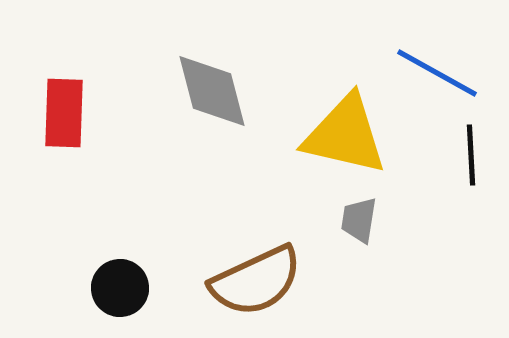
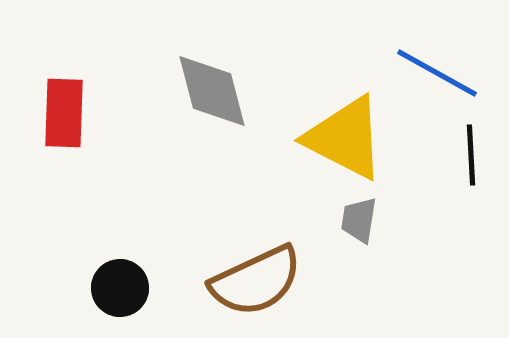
yellow triangle: moved 3 px down; rotated 14 degrees clockwise
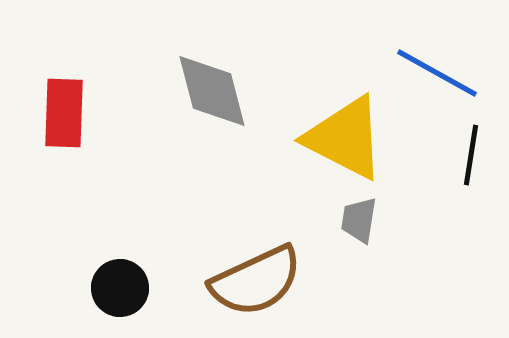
black line: rotated 12 degrees clockwise
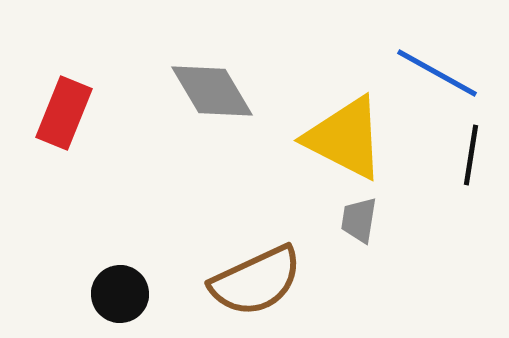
gray diamond: rotated 16 degrees counterclockwise
red rectangle: rotated 20 degrees clockwise
black circle: moved 6 px down
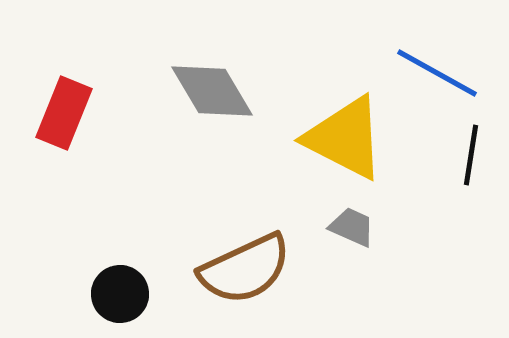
gray trapezoid: moved 7 px left, 7 px down; rotated 105 degrees clockwise
brown semicircle: moved 11 px left, 12 px up
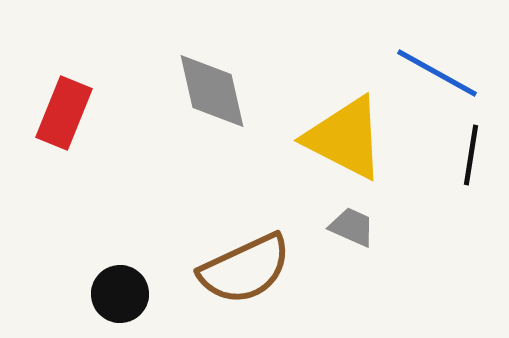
gray diamond: rotated 18 degrees clockwise
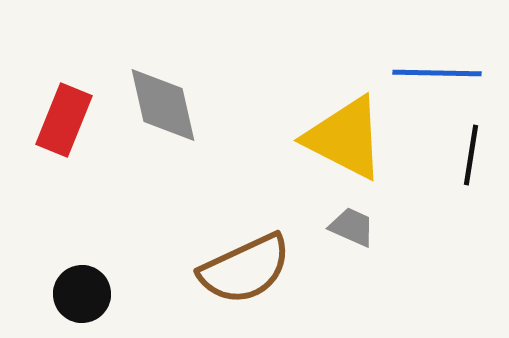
blue line: rotated 28 degrees counterclockwise
gray diamond: moved 49 px left, 14 px down
red rectangle: moved 7 px down
black circle: moved 38 px left
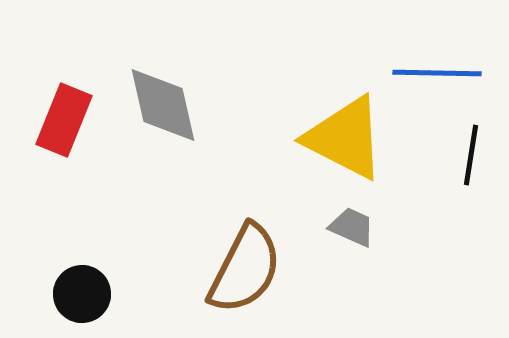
brown semicircle: rotated 38 degrees counterclockwise
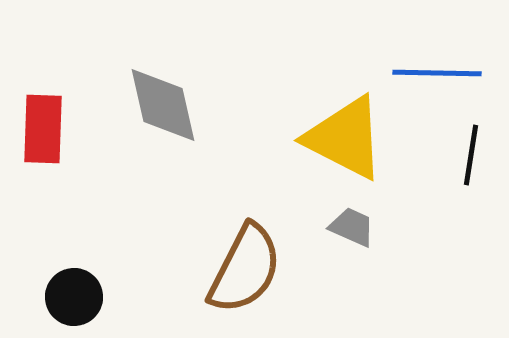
red rectangle: moved 21 px left, 9 px down; rotated 20 degrees counterclockwise
black circle: moved 8 px left, 3 px down
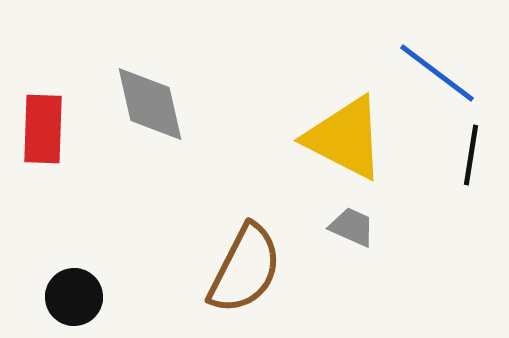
blue line: rotated 36 degrees clockwise
gray diamond: moved 13 px left, 1 px up
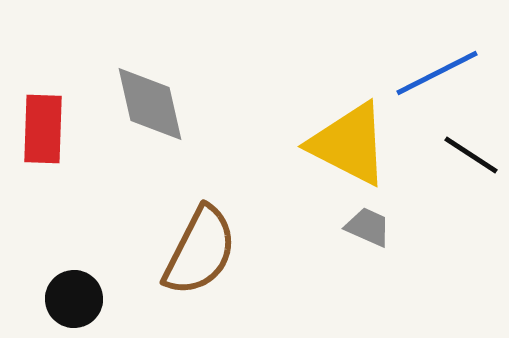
blue line: rotated 64 degrees counterclockwise
yellow triangle: moved 4 px right, 6 px down
black line: rotated 66 degrees counterclockwise
gray trapezoid: moved 16 px right
brown semicircle: moved 45 px left, 18 px up
black circle: moved 2 px down
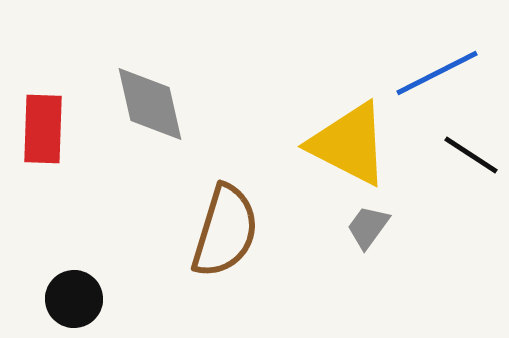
gray trapezoid: rotated 78 degrees counterclockwise
brown semicircle: moved 25 px right, 20 px up; rotated 10 degrees counterclockwise
